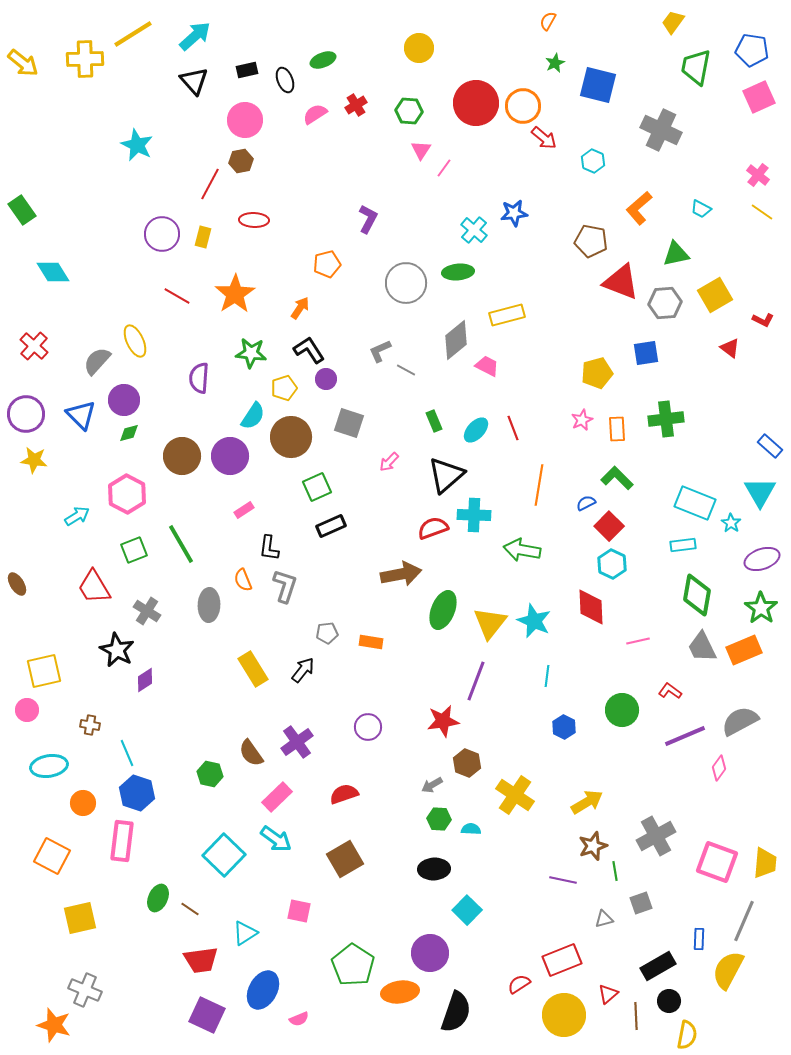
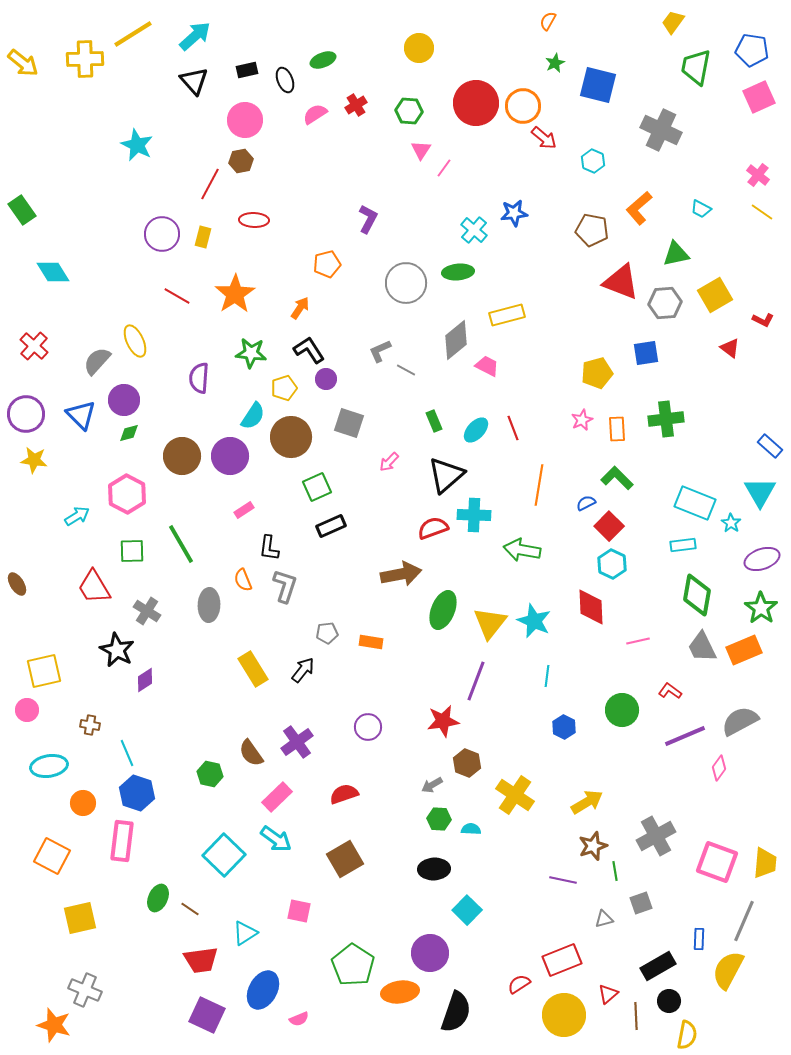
brown pentagon at (591, 241): moved 1 px right, 11 px up
green square at (134, 550): moved 2 px left, 1 px down; rotated 20 degrees clockwise
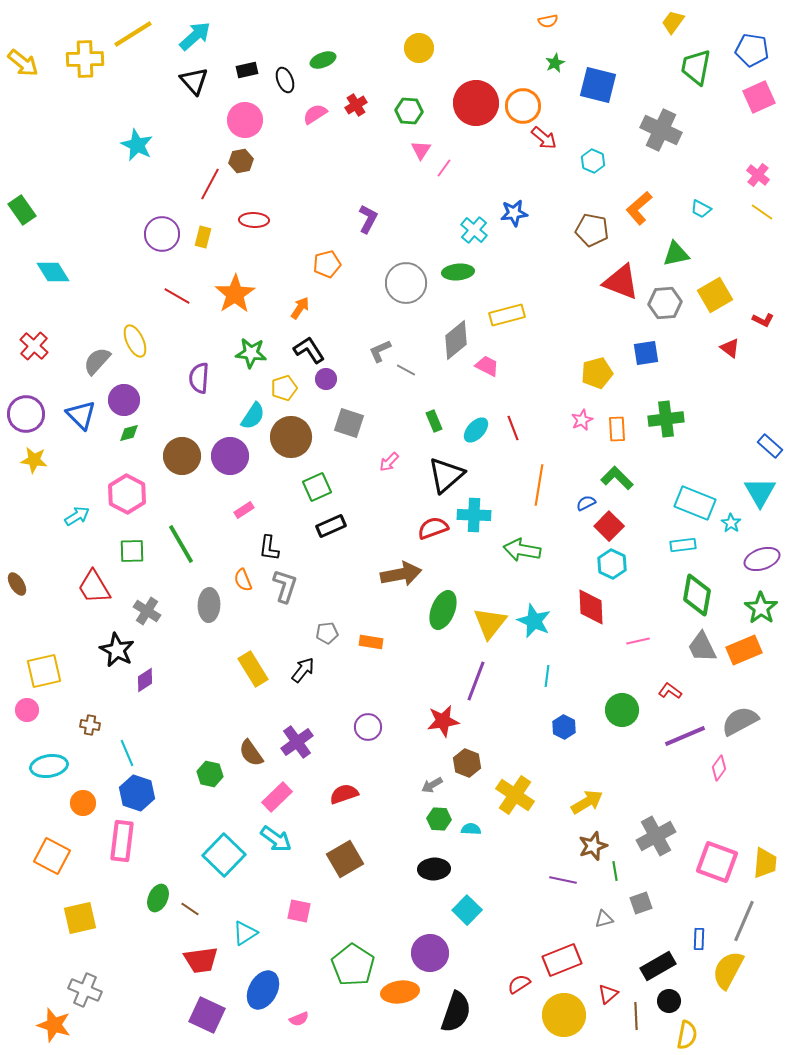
orange semicircle at (548, 21): rotated 132 degrees counterclockwise
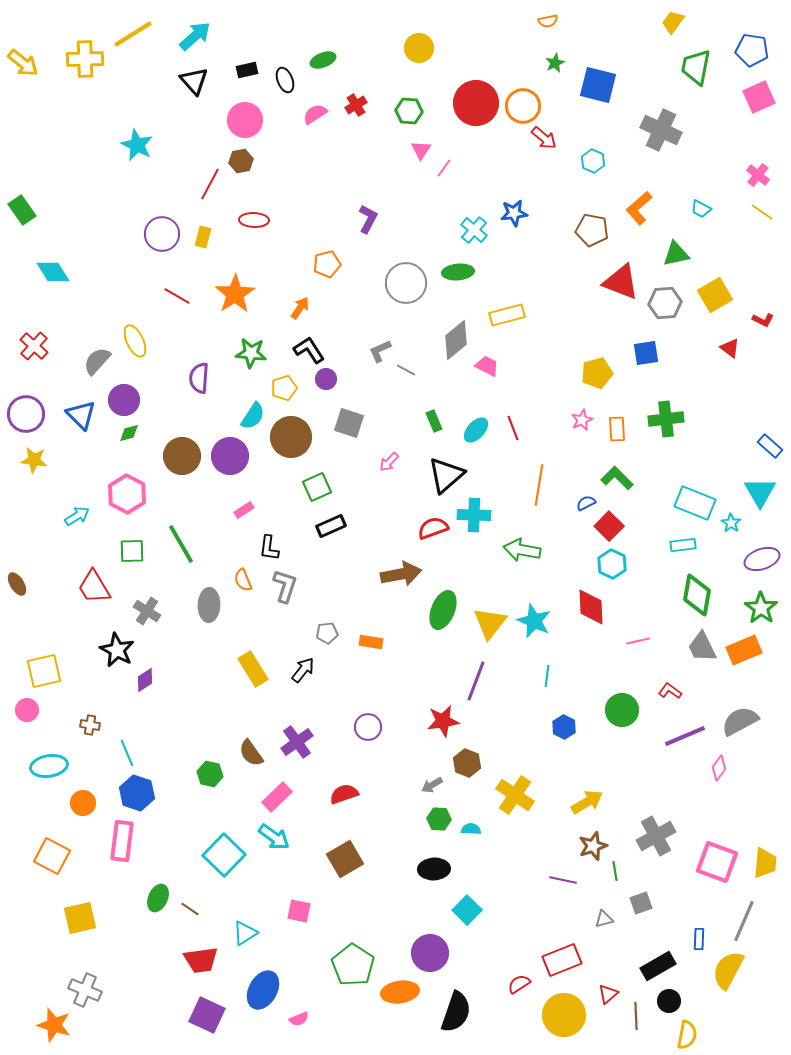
cyan arrow at (276, 839): moved 2 px left, 2 px up
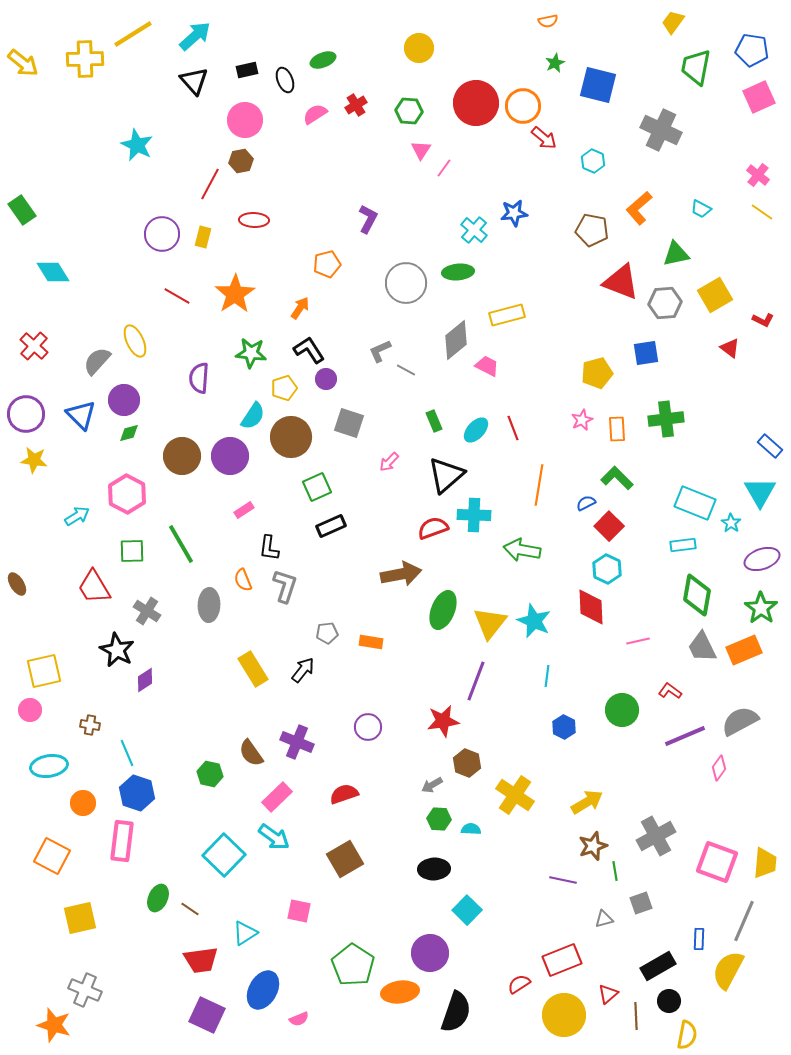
cyan hexagon at (612, 564): moved 5 px left, 5 px down
pink circle at (27, 710): moved 3 px right
purple cross at (297, 742): rotated 32 degrees counterclockwise
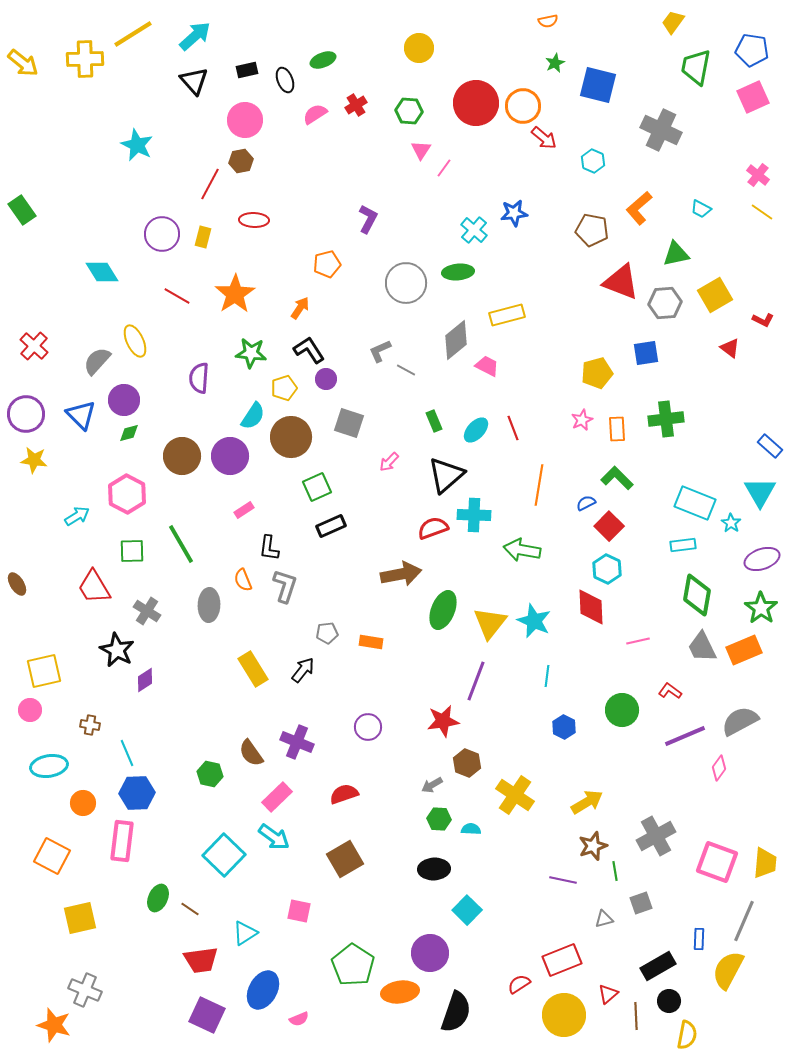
pink square at (759, 97): moved 6 px left
cyan diamond at (53, 272): moved 49 px right
blue hexagon at (137, 793): rotated 20 degrees counterclockwise
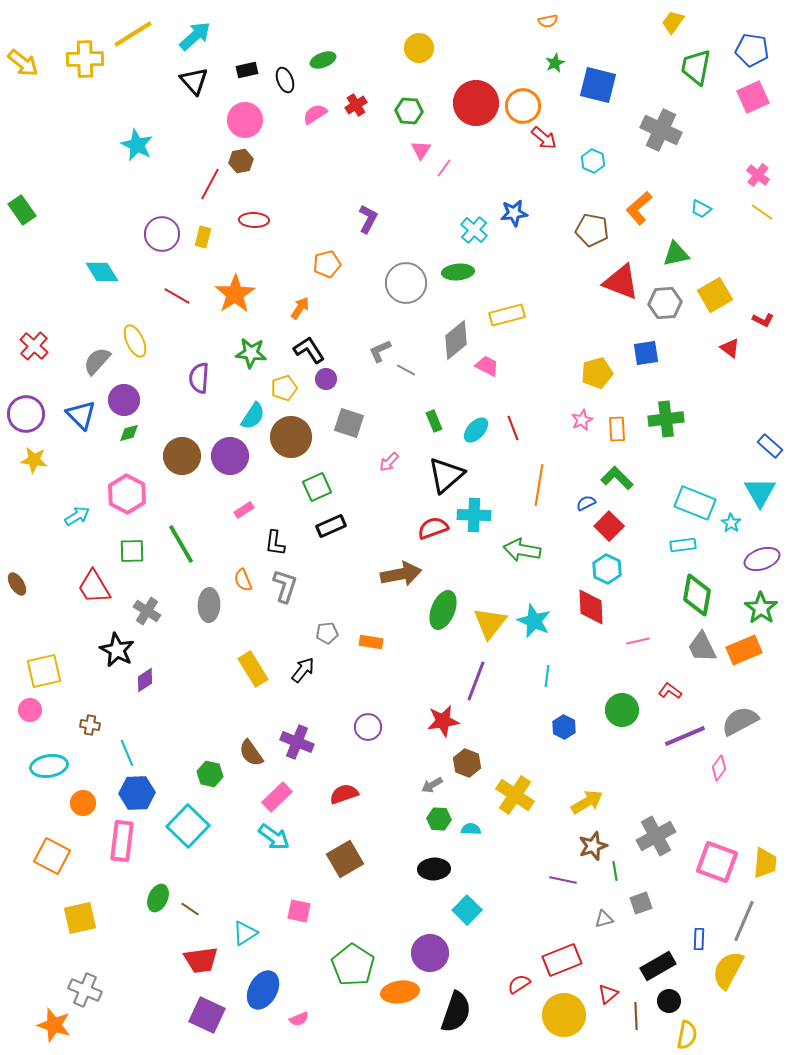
black L-shape at (269, 548): moved 6 px right, 5 px up
cyan square at (224, 855): moved 36 px left, 29 px up
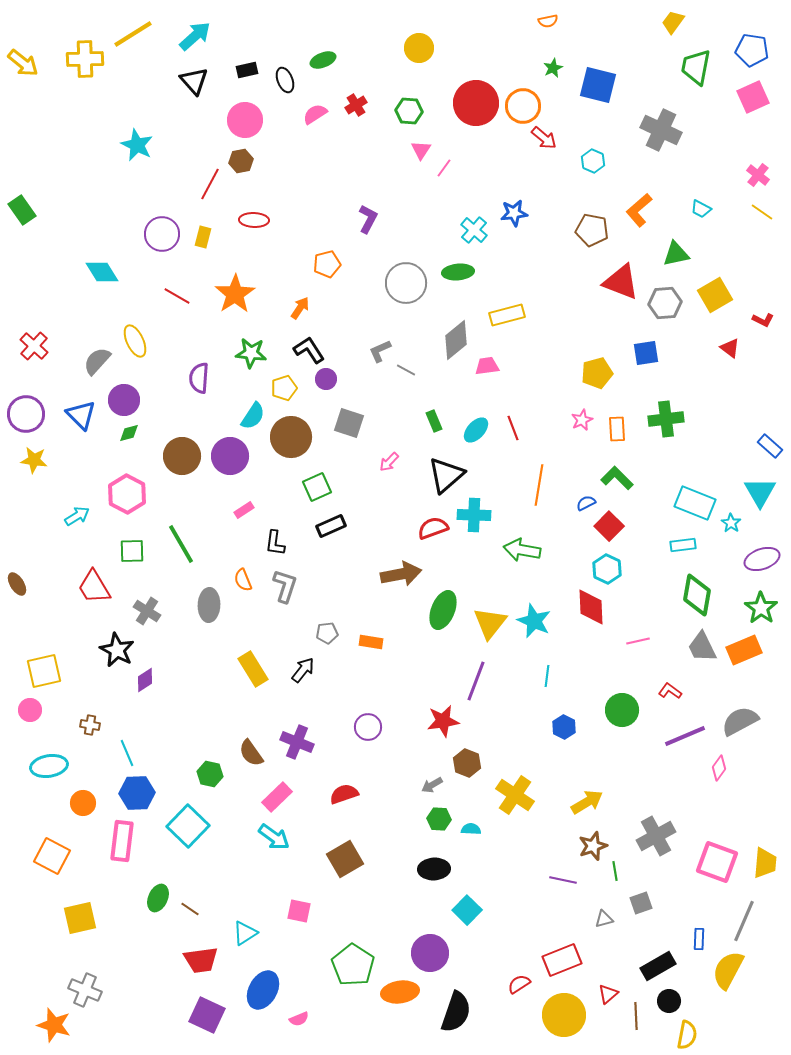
green star at (555, 63): moved 2 px left, 5 px down
orange L-shape at (639, 208): moved 2 px down
pink trapezoid at (487, 366): rotated 35 degrees counterclockwise
